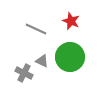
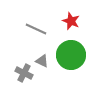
green circle: moved 1 px right, 2 px up
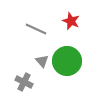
green circle: moved 4 px left, 6 px down
gray triangle: rotated 24 degrees clockwise
gray cross: moved 9 px down
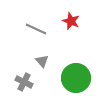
green circle: moved 9 px right, 17 px down
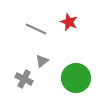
red star: moved 2 px left, 1 px down
gray triangle: rotated 32 degrees clockwise
gray cross: moved 3 px up
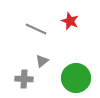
red star: moved 1 px right, 1 px up
gray cross: rotated 24 degrees counterclockwise
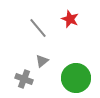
red star: moved 2 px up
gray line: moved 2 px right, 1 px up; rotated 25 degrees clockwise
gray cross: rotated 18 degrees clockwise
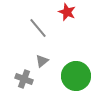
red star: moved 3 px left, 7 px up
green circle: moved 2 px up
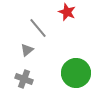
gray triangle: moved 15 px left, 11 px up
green circle: moved 3 px up
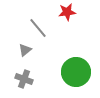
red star: rotated 30 degrees counterclockwise
gray triangle: moved 2 px left
green circle: moved 1 px up
